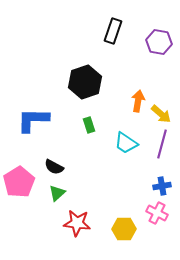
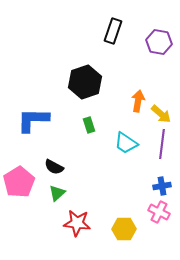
purple line: rotated 8 degrees counterclockwise
pink cross: moved 2 px right, 1 px up
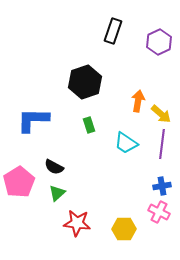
purple hexagon: rotated 25 degrees clockwise
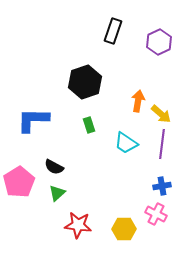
pink cross: moved 3 px left, 2 px down
red star: moved 1 px right, 2 px down
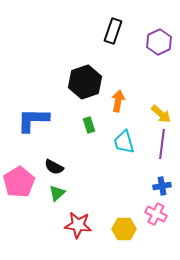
orange arrow: moved 20 px left
cyan trapezoid: moved 2 px left, 1 px up; rotated 40 degrees clockwise
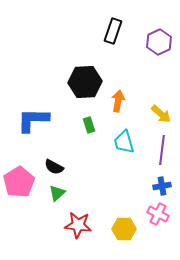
black hexagon: rotated 16 degrees clockwise
purple line: moved 6 px down
pink cross: moved 2 px right
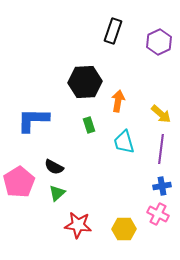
purple line: moved 1 px left, 1 px up
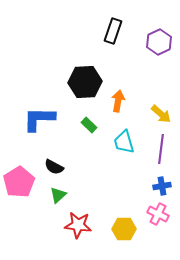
blue L-shape: moved 6 px right, 1 px up
green rectangle: rotated 28 degrees counterclockwise
green triangle: moved 1 px right, 2 px down
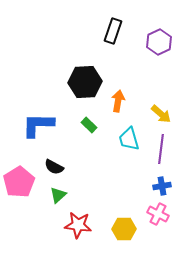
blue L-shape: moved 1 px left, 6 px down
cyan trapezoid: moved 5 px right, 3 px up
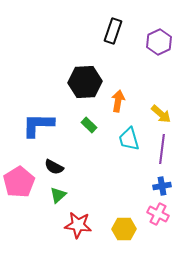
purple line: moved 1 px right
